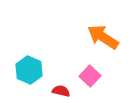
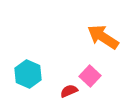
cyan hexagon: moved 1 px left, 4 px down
red semicircle: moved 8 px right; rotated 36 degrees counterclockwise
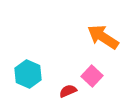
pink square: moved 2 px right
red semicircle: moved 1 px left
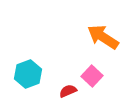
cyan hexagon: rotated 16 degrees clockwise
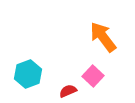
orange arrow: rotated 20 degrees clockwise
pink square: moved 1 px right
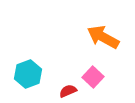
orange arrow: rotated 24 degrees counterclockwise
pink square: moved 1 px down
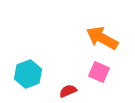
orange arrow: moved 1 px left, 1 px down
pink square: moved 6 px right, 5 px up; rotated 20 degrees counterclockwise
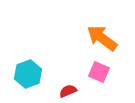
orange arrow: rotated 8 degrees clockwise
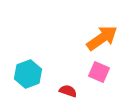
orange arrow: rotated 108 degrees clockwise
red semicircle: rotated 42 degrees clockwise
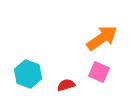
cyan hexagon: rotated 20 degrees counterclockwise
red semicircle: moved 2 px left, 6 px up; rotated 36 degrees counterclockwise
